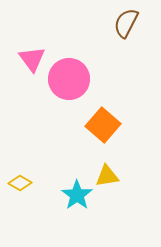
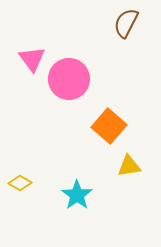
orange square: moved 6 px right, 1 px down
yellow triangle: moved 22 px right, 10 px up
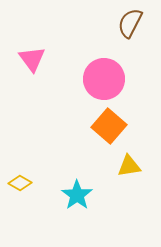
brown semicircle: moved 4 px right
pink circle: moved 35 px right
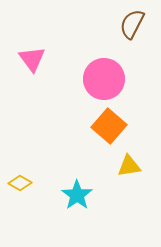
brown semicircle: moved 2 px right, 1 px down
